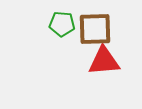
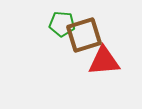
brown square: moved 11 px left, 6 px down; rotated 15 degrees counterclockwise
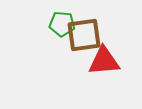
brown square: rotated 9 degrees clockwise
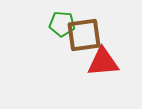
red triangle: moved 1 px left, 1 px down
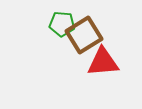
brown square: rotated 24 degrees counterclockwise
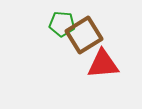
red triangle: moved 2 px down
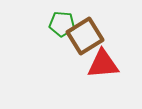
brown square: moved 1 px right, 1 px down
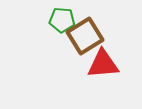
green pentagon: moved 4 px up
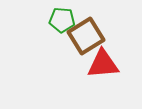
brown square: moved 1 px right
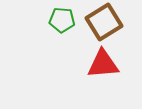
brown square: moved 18 px right, 14 px up
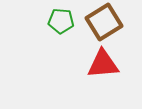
green pentagon: moved 1 px left, 1 px down
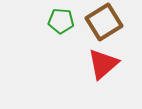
red triangle: rotated 36 degrees counterclockwise
